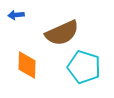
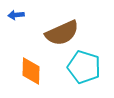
orange diamond: moved 4 px right, 6 px down
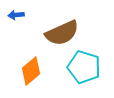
orange diamond: rotated 48 degrees clockwise
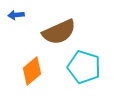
brown semicircle: moved 3 px left, 1 px up
orange diamond: moved 1 px right
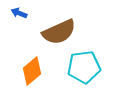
blue arrow: moved 3 px right, 2 px up; rotated 28 degrees clockwise
cyan pentagon: rotated 24 degrees counterclockwise
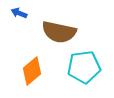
brown semicircle: rotated 36 degrees clockwise
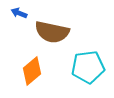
brown semicircle: moved 7 px left
cyan pentagon: moved 4 px right
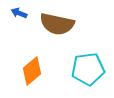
brown semicircle: moved 5 px right, 8 px up
cyan pentagon: moved 2 px down
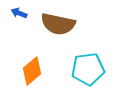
brown semicircle: moved 1 px right
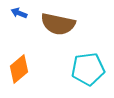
orange diamond: moved 13 px left, 2 px up
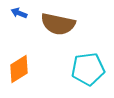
orange diamond: rotated 8 degrees clockwise
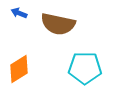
cyan pentagon: moved 3 px left, 1 px up; rotated 8 degrees clockwise
